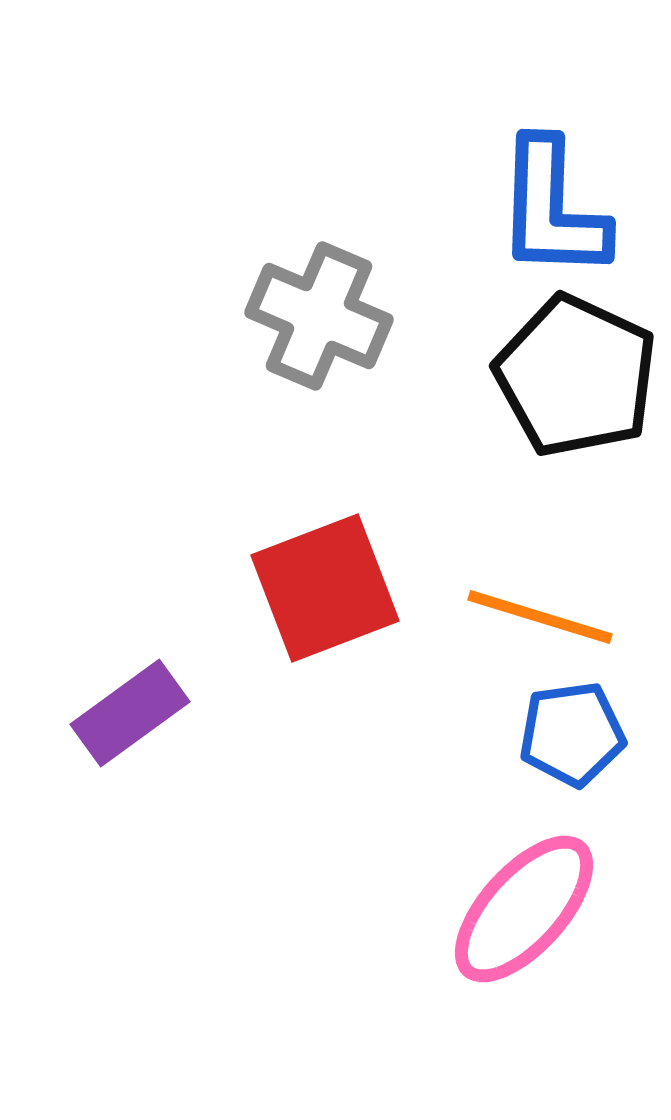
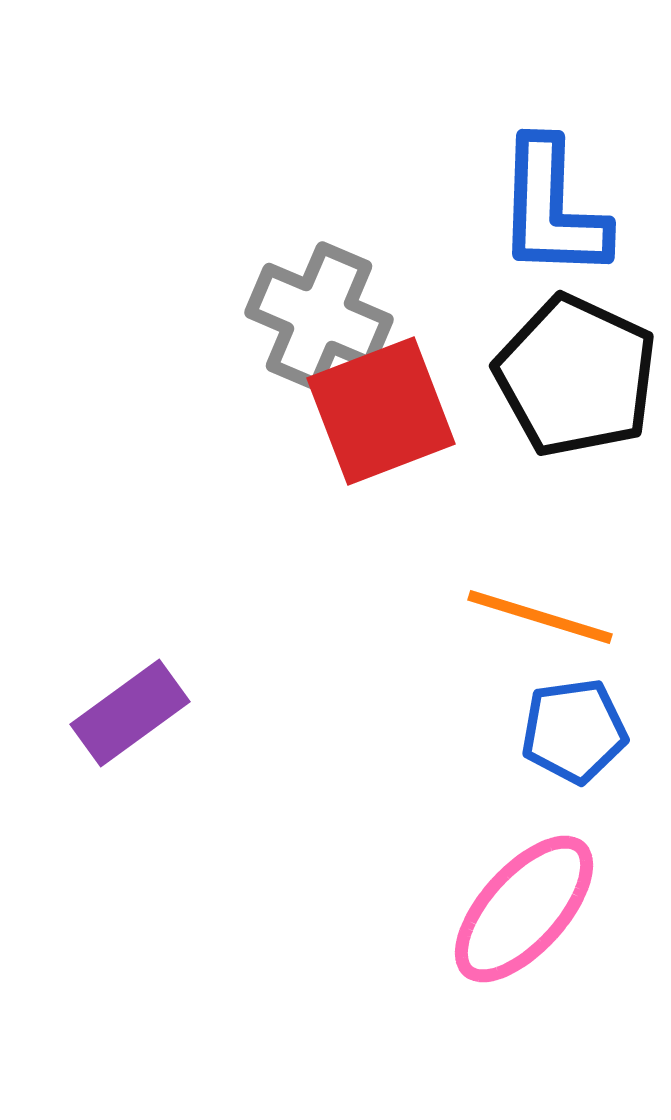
red square: moved 56 px right, 177 px up
blue pentagon: moved 2 px right, 3 px up
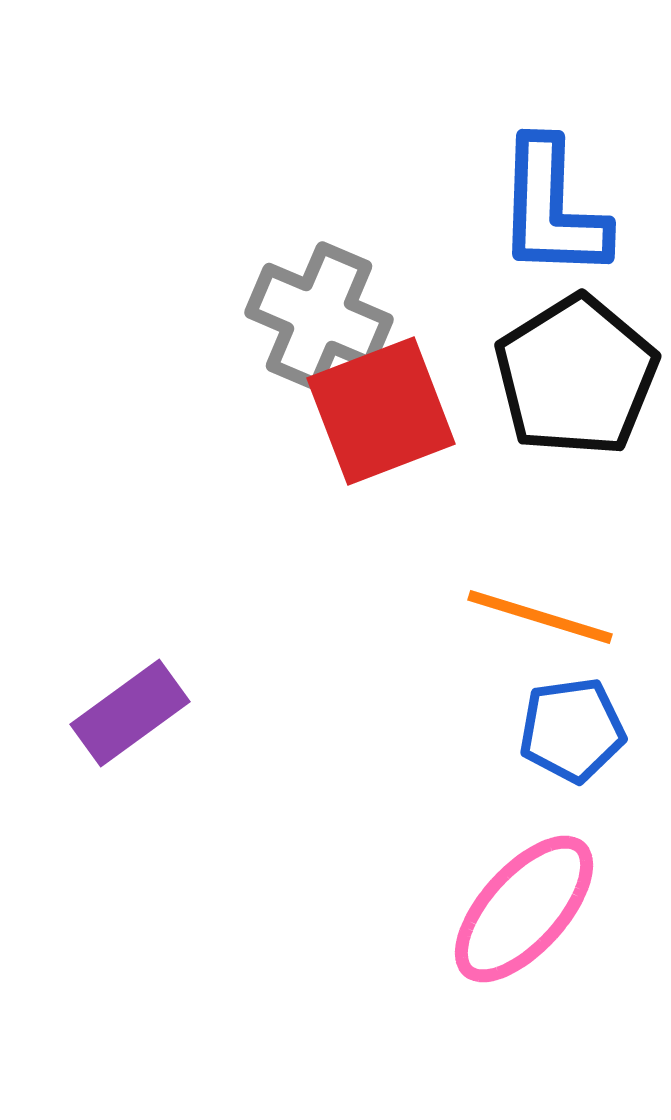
black pentagon: rotated 15 degrees clockwise
blue pentagon: moved 2 px left, 1 px up
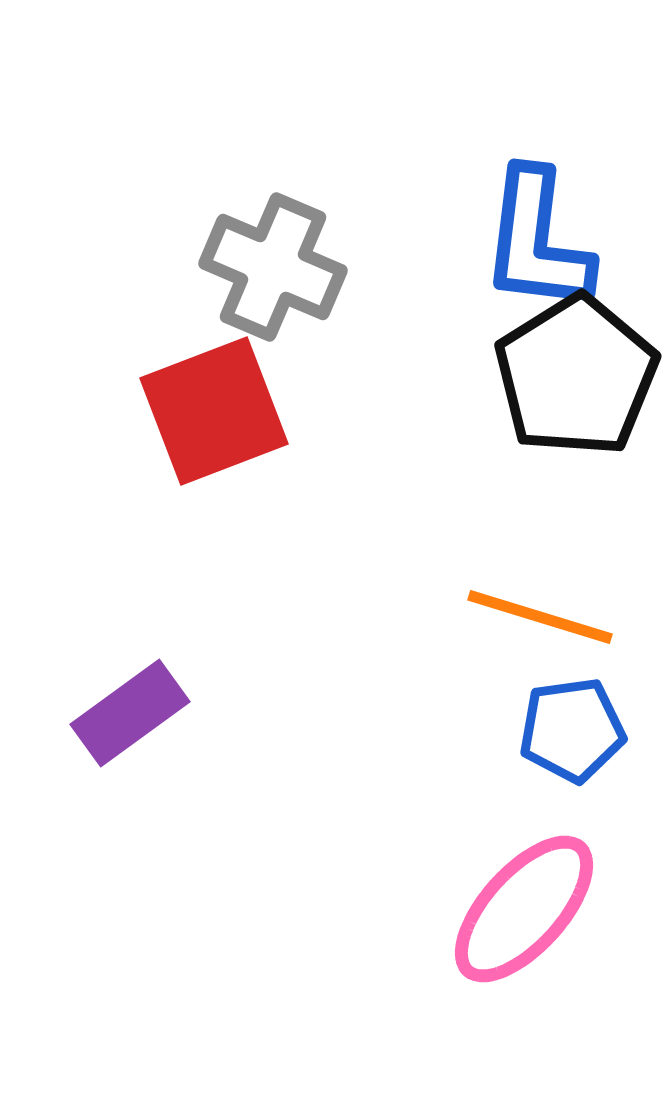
blue L-shape: moved 15 px left, 32 px down; rotated 5 degrees clockwise
gray cross: moved 46 px left, 49 px up
red square: moved 167 px left
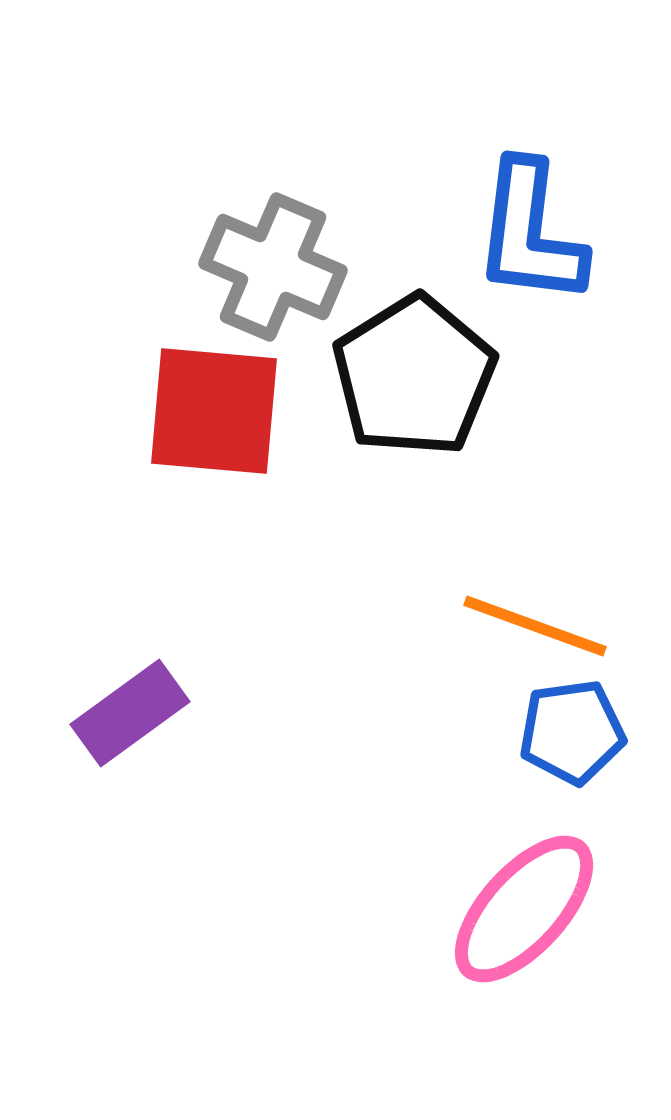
blue L-shape: moved 7 px left, 8 px up
black pentagon: moved 162 px left
red square: rotated 26 degrees clockwise
orange line: moved 5 px left, 9 px down; rotated 3 degrees clockwise
blue pentagon: moved 2 px down
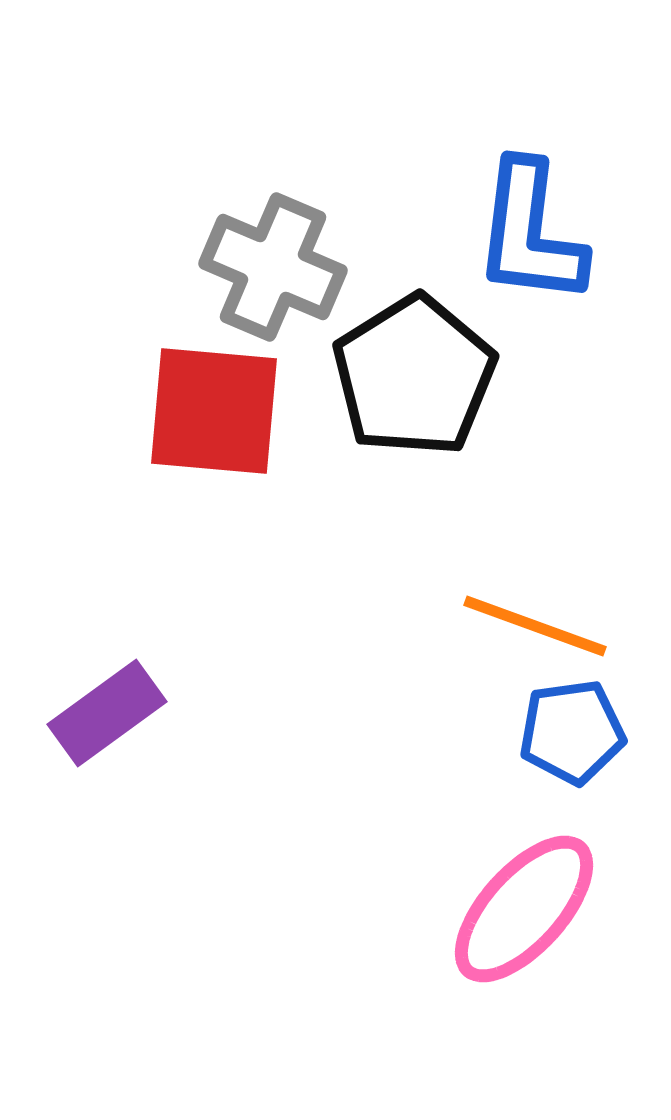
purple rectangle: moved 23 px left
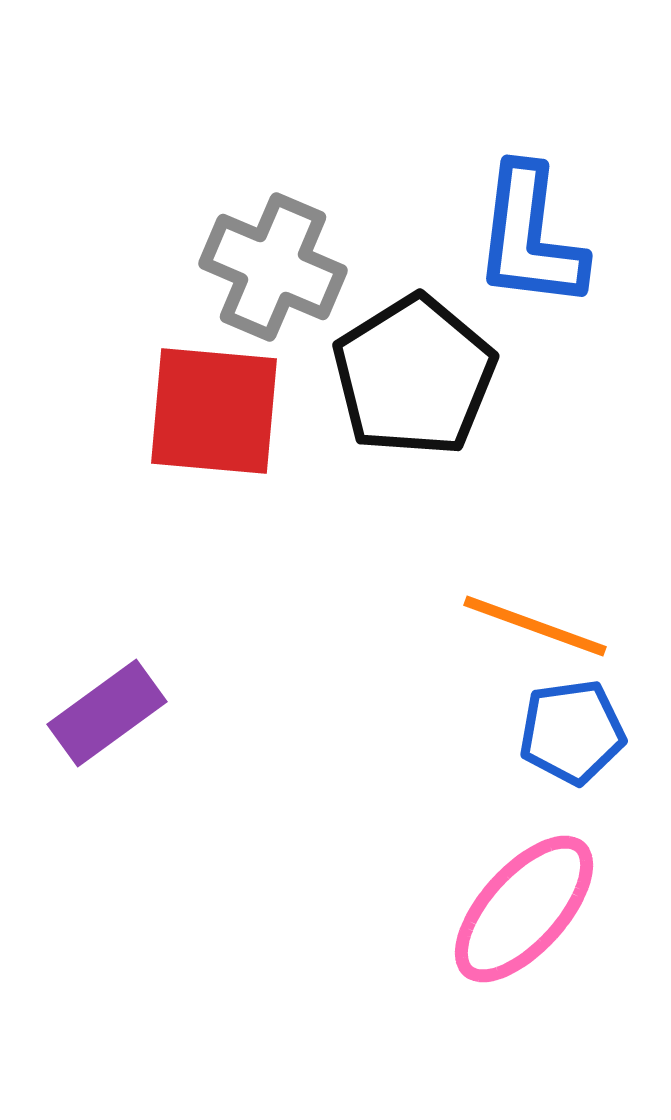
blue L-shape: moved 4 px down
